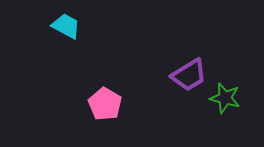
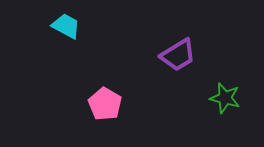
purple trapezoid: moved 11 px left, 20 px up
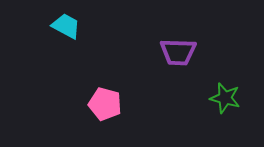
purple trapezoid: moved 3 px up; rotated 33 degrees clockwise
pink pentagon: rotated 16 degrees counterclockwise
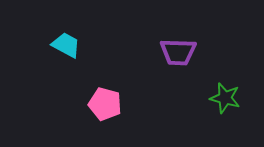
cyan trapezoid: moved 19 px down
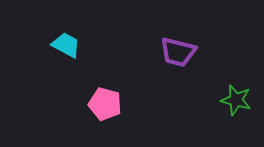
purple trapezoid: rotated 12 degrees clockwise
green star: moved 11 px right, 2 px down
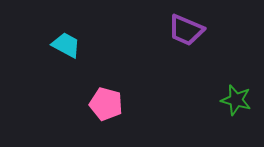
purple trapezoid: moved 8 px right, 22 px up; rotated 9 degrees clockwise
pink pentagon: moved 1 px right
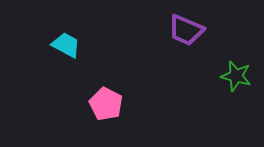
green star: moved 24 px up
pink pentagon: rotated 12 degrees clockwise
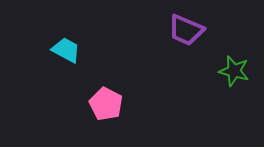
cyan trapezoid: moved 5 px down
green star: moved 2 px left, 5 px up
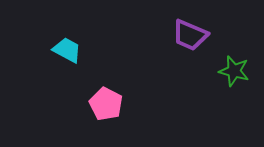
purple trapezoid: moved 4 px right, 5 px down
cyan trapezoid: moved 1 px right
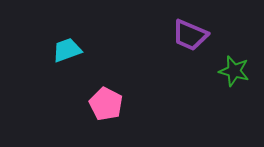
cyan trapezoid: rotated 48 degrees counterclockwise
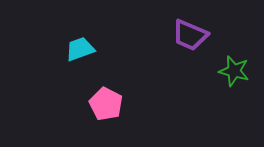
cyan trapezoid: moved 13 px right, 1 px up
